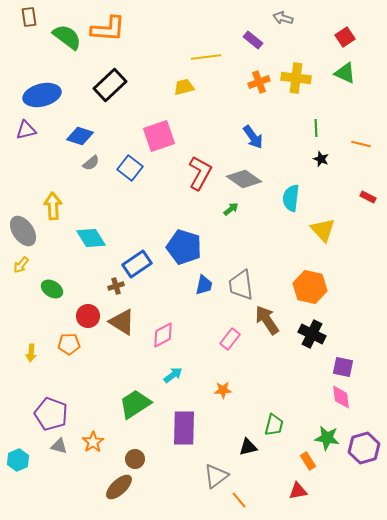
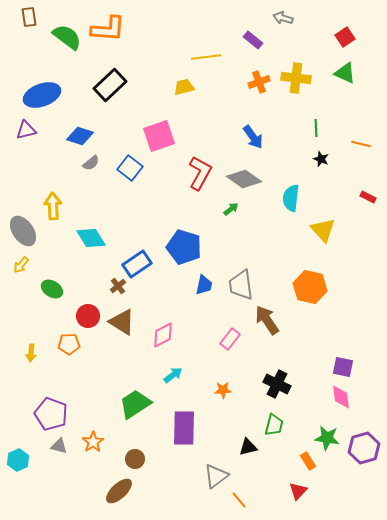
blue ellipse at (42, 95): rotated 6 degrees counterclockwise
brown cross at (116, 286): moved 2 px right; rotated 21 degrees counterclockwise
black cross at (312, 334): moved 35 px left, 50 px down
brown ellipse at (119, 487): moved 4 px down
red triangle at (298, 491): rotated 36 degrees counterclockwise
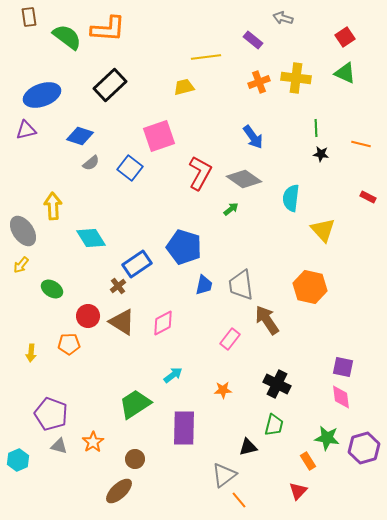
black star at (321, 159): moved 5 px up; rotated 14 degrees counterclockwise
pink diamond at (163, 335): moved 12 px up
gray triangle at (216, 476): moved 8 px right, 1 px up
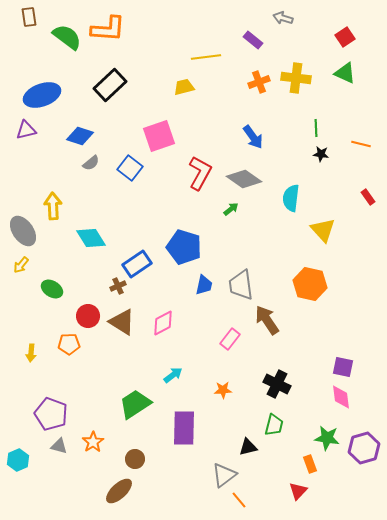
red rectangle at (368, 197): rotated 28 degrees clockwise
brown cross at (118, 286): rotated 14 degrees clockwise
orange hexagon at (310, 287): moved 3 px up
orange rectangle at (308, 461): moved 2 px right, 3 px down; rotated 12 degrees clockwise
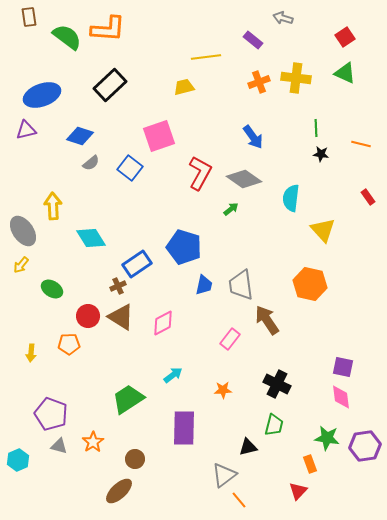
brown triangle at (122, 322): moved 1 px left, 5 px up
green trapezoid at (135, 404): moved 7 px left, 5 px up
purple hexagon at (364, 448): moved 1 px right, 2 px up; rotated 8 degrees clockwise
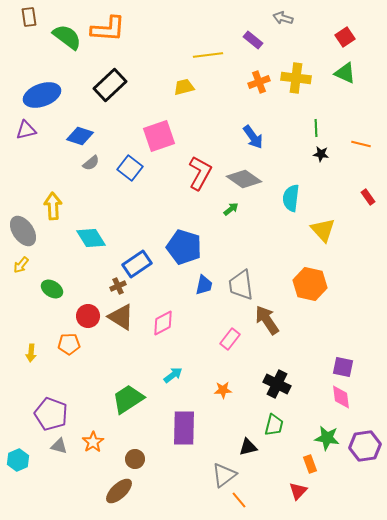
yellow line at (206, 57): moved 2 px right, 2 px up
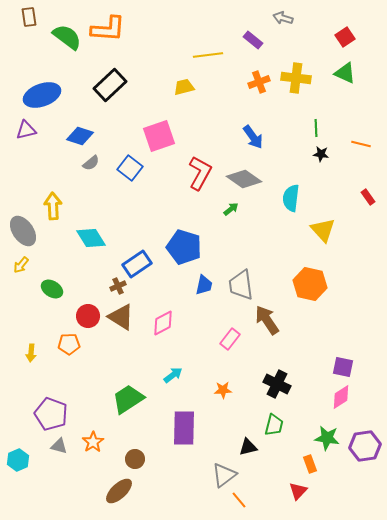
pink diamond at (341, 397): rotated 65 degrees clockwise
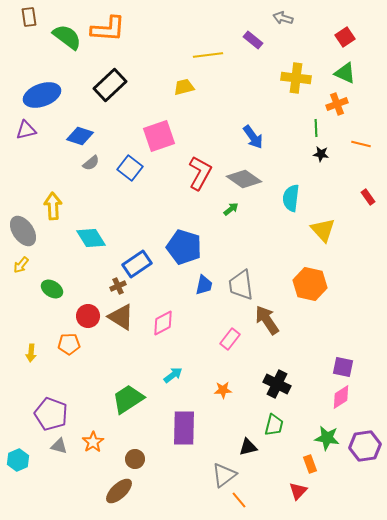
orange cross at (259, 82): moved 78 px right, 22 px down
